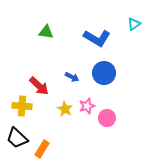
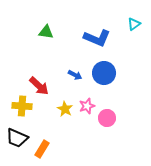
blue L-shape: rotated 8 degrees counterclockwise
blue arrow: moved 3 px right, 2 px up
black trapezoid: rotated 20 degrees counterclockwise
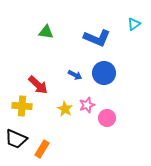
red arrow: moved 1 px left, 1 px up
pink star: moved 1 px up
black trapezoid: moved 1 px left, 1 px down
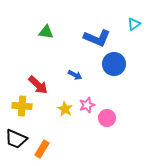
blue circle: moved 10 px right, 9 px up
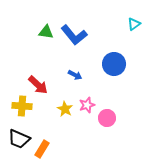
blue L-shape: moved 23 px left, 3 px up; rotated 28 degrees clockwise
black trapezoid: moved 3 px right
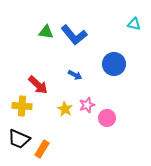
cyan triangle: rotated 48 degrees clockwise
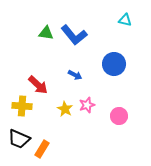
cyan triangle: moved 9 px left, 4 px up
green triangle: moved 1 px down
pink circle: moved 12 px right, 2 px up
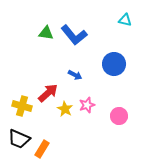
red arrow: moved 10 px right, 8 px down; rotated 85 degrees counterclockwise
yellow cross: rotated 12 degrees clockwise
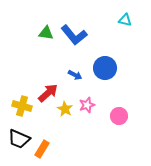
blue circle: moved 9 px left, 4 px down
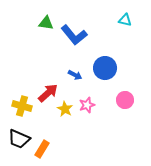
green triangle: moved 10 px up
pink circle: moved 6 px right, 16 px up
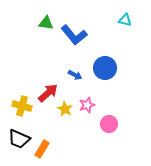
pink circle: moved 16 px left, 24 px down
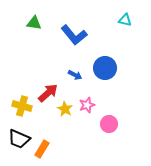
green triangle: moved 12 px left
